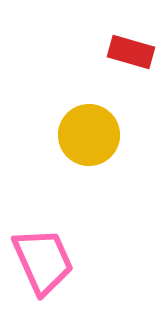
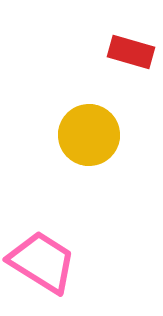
pink trapezoid: moved 1 px left, 1 px down; rotated 34 degrees counterclockwise
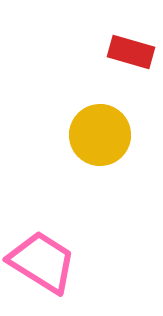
yellow circle: moved 11 px right
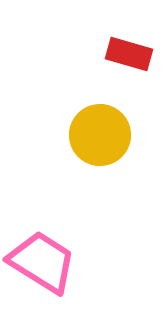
red rectangle: moved 2 px left, 2 px down
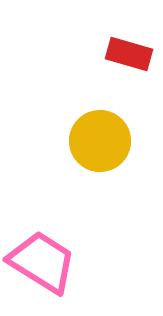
yellow circle: moved 6 px down
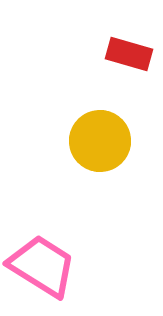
pink trapezoid: moved 4 px down
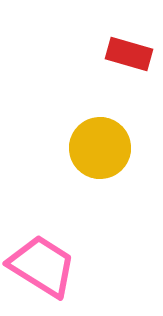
yellow circle: moved 7 px down
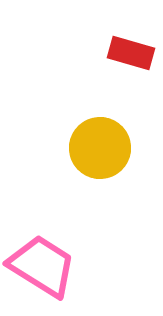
red rectangle: moved 2 px right, 1 px up
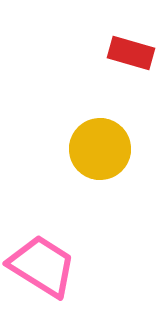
yellow circle: moved 1 px down
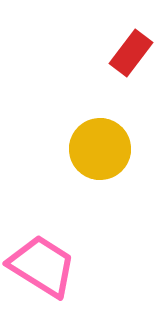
red rectangle: rotated 69 degrees counterclockwise
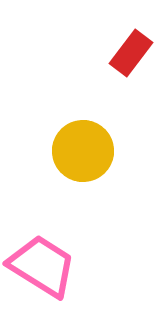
yellow circle: moved 17 px left, 2 px down
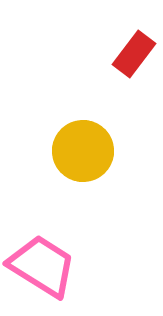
red rectangle: moved 3 px right, 1 px down
